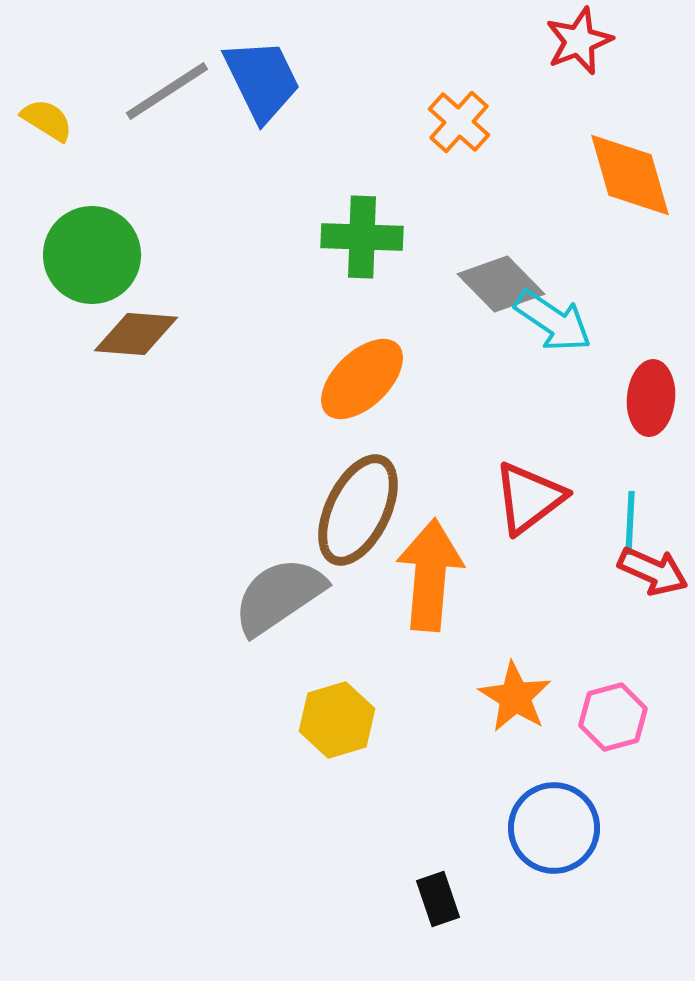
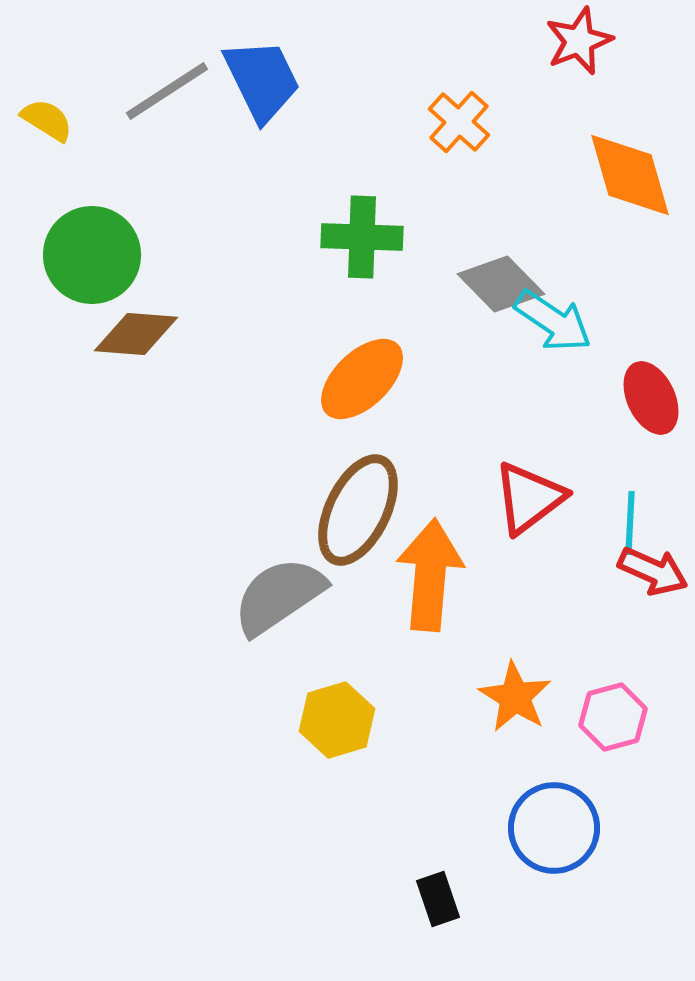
red ellipse: rotated 30 degrees counterclockwise
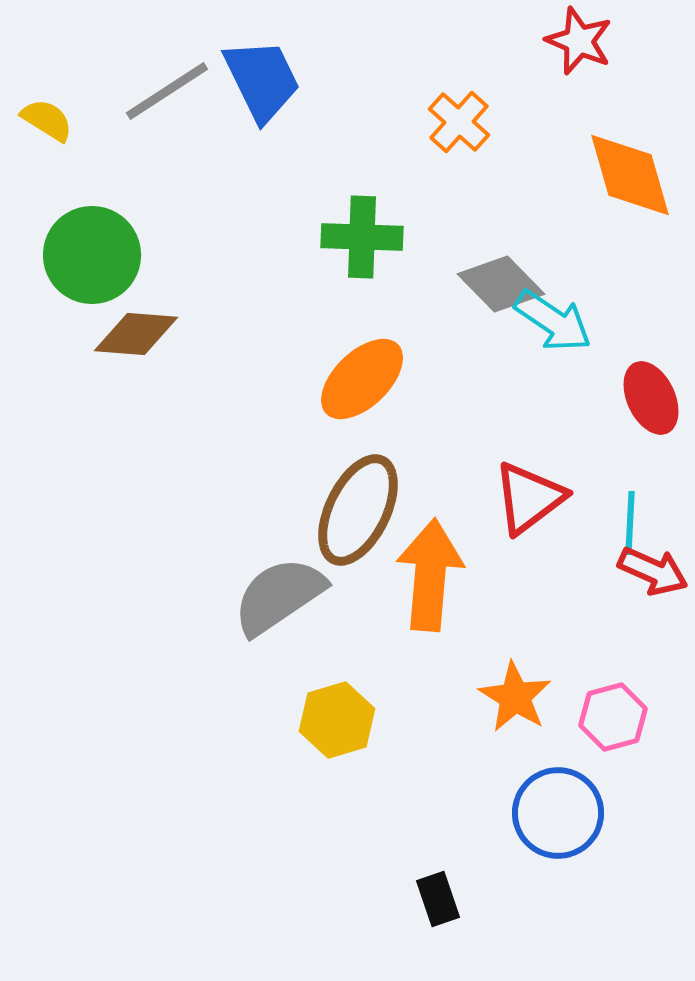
red star: rotated 28 degrees counterclockwise
blue circle: moved 4 px right, 15 px up
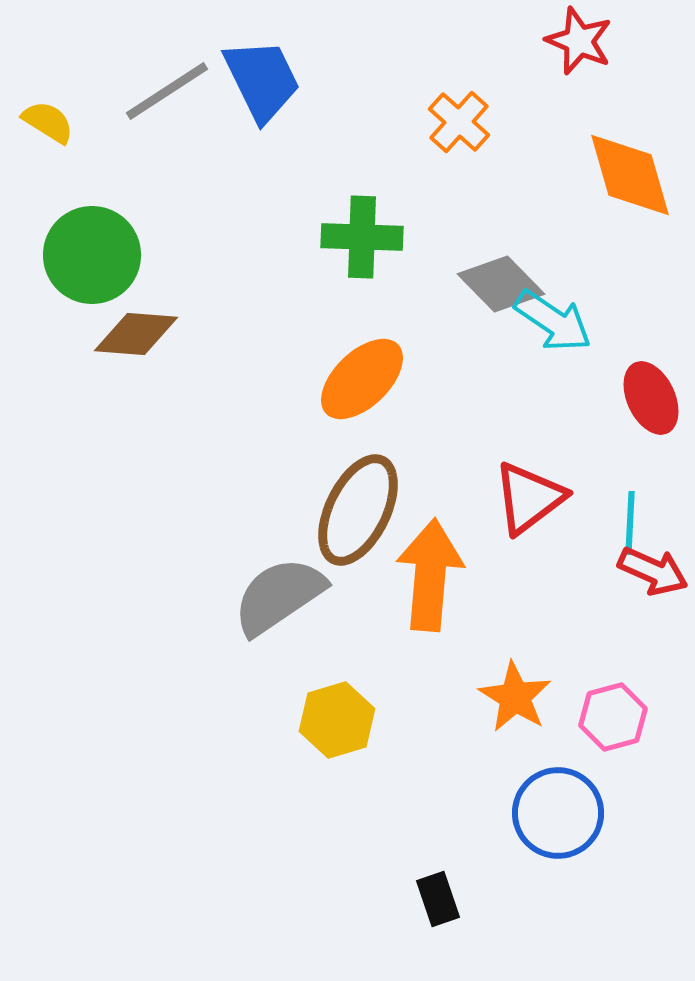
yellow semicircle: moved 1 px right, 2 px down
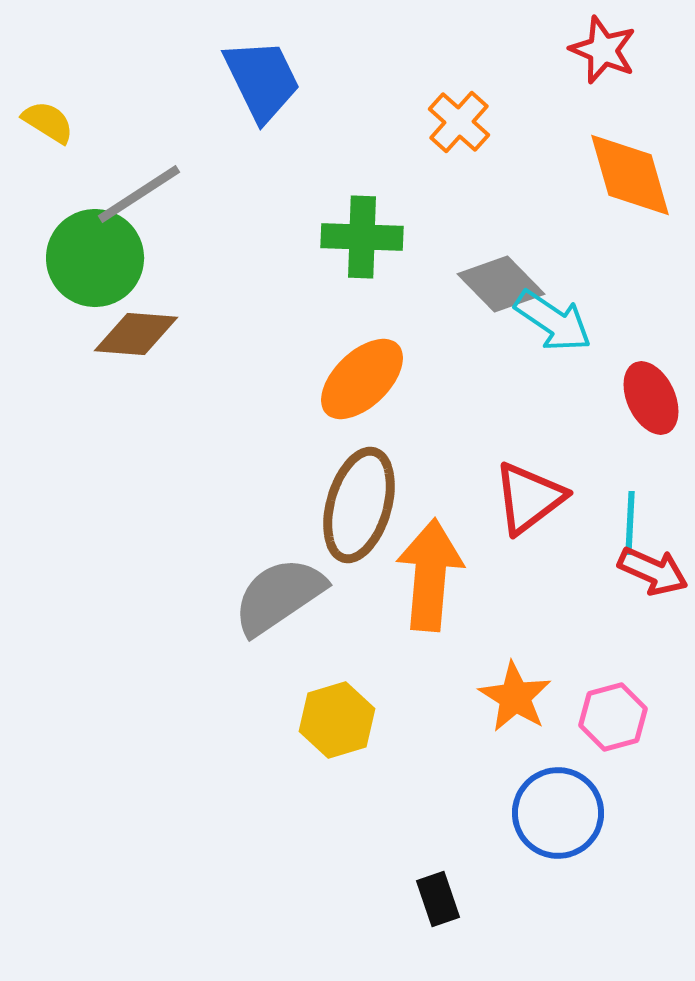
red star: moved 24 px right, 9 px down
gray line: moved 28 px left, 103 px down
green circle: moved 3 px right, 3 px down
brown ellipse: moved 1 px right, 5 px up; rotated 10 degrees counterclockwise
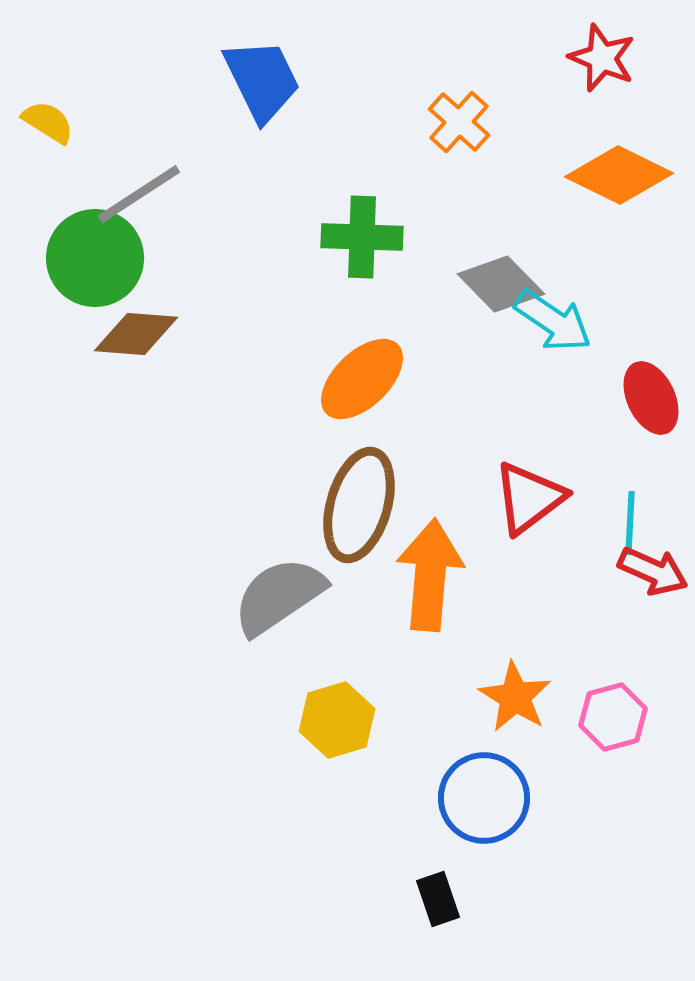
red star: moved 1 px left, 8 px down
orange diamond: moved 11 px left; rotated 48 degrees counterclockwise
blue circle: moved 74 px left, 15 px up
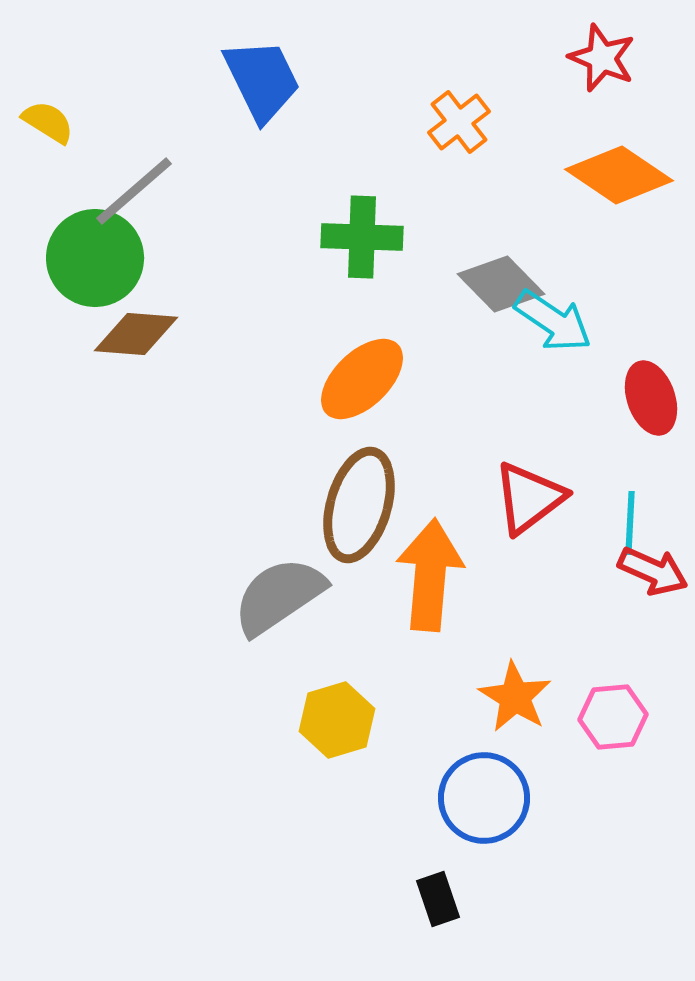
orange cross: rotated 10 degrees clockwise
orange diamond: rotated 8 degrees clockwise
gray line: moved 5 px left, 3 px up; rotated 8 degrees counterclockwise
red ellipse: rotated 6 degrees clockwise
pink hexagon: rotated 10 degrees clockwise
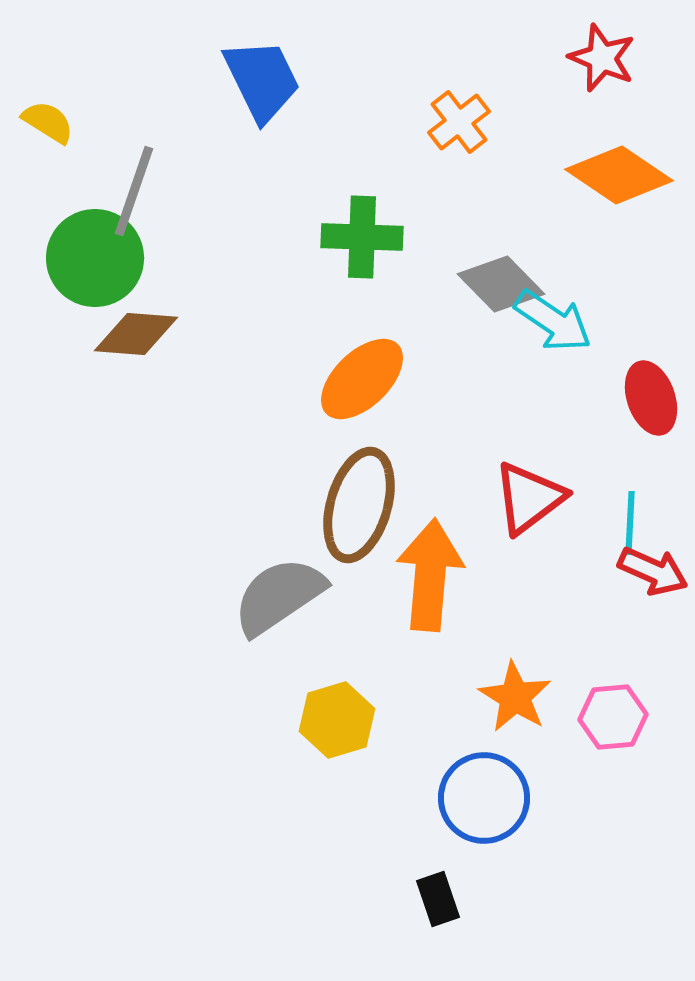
gray line: rotated 30 degrees counterclockwise
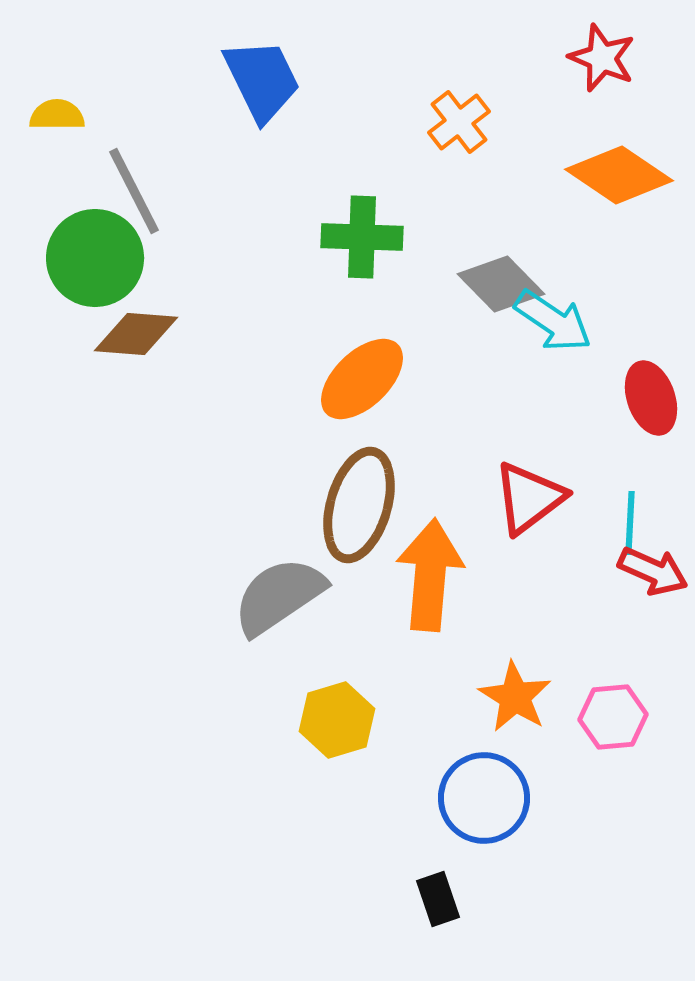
yellow semicircle: moved 9 px right, 7 px up; rotated 32 degrees counterclockwise
gray line: rotated 46 degrees counterclockwise
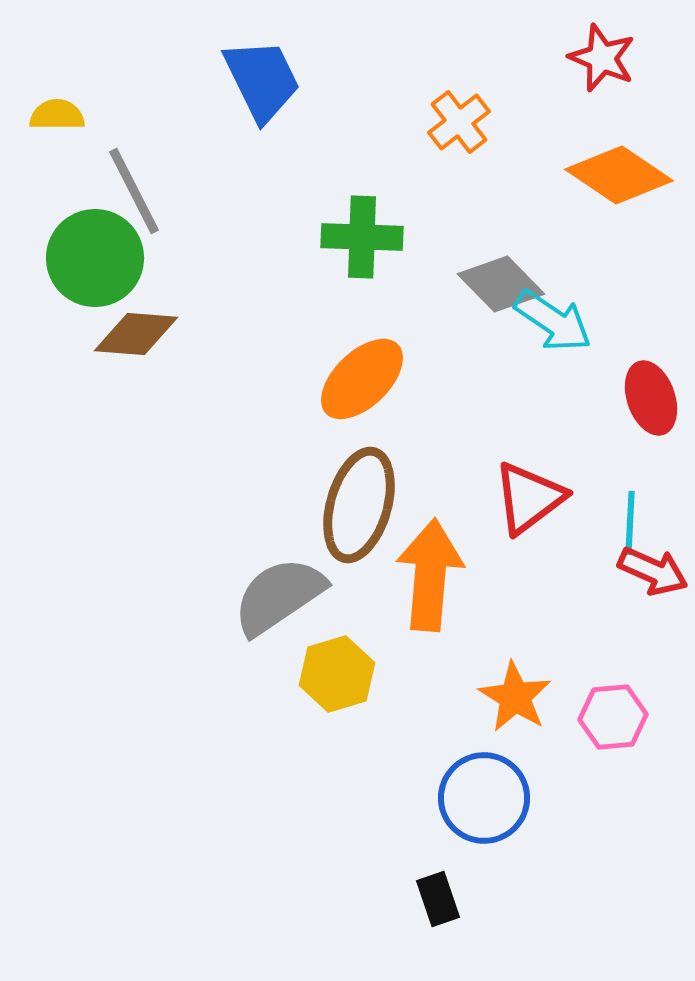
yellow hexagon: moved 46 px up
